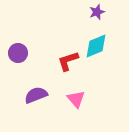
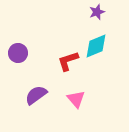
purple semicircle: rotated 15 degrees counterclockwise
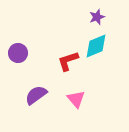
purple star: moved 5 px down
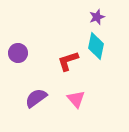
cyan diamond: rotated 56 degrees counterclockwise
purple semicircle: moved 3 px down
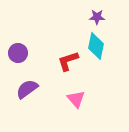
purple star: rotated 21 degrees clockwise
purple semicircle: moved 9 px left, 9 px up
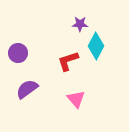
purple star: moved 17 px left, 7 px down
cyan diamond: rotated 16 degrees clockwise
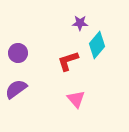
purple star: moved 1 px up
cyan diamond: moved 1 px right, 1 px up; rotated 12 degrees clockwise
purple semicircle: moved 11 px left
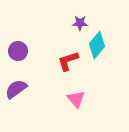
purple circle: moved 2 px up
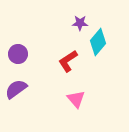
cyan diamond: moved 1 px right, 3 px up
purple circle: moved 3 px down
red L-shape: rotated 15 degrees counterclockwise
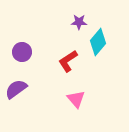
purple star: moved 1 px left, 1 px up
purple circle: moved 4 px right, 2 px up
